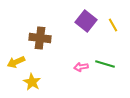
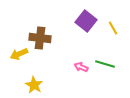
yellow line: moved 3 px down
yellow arrow: moved 3 px right, 8 px up
pink arrow: rotated 32 degrees clockwise
yellow star: moved 2 px right, 3 px down
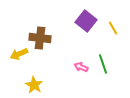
green line: moved 2 px left; rotated 54 degrees clockwise
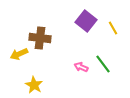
green line: rotated 18 degrees counterclockwise
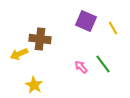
purple square: rotated 15 degrees counterclockwise
brown cross: moved 1 px down
pink arrow: rotated 24 degrees clockwise
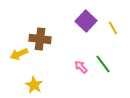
purple square: rotated 20 degrees clockwise
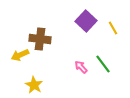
yellow arrow: moved 1 px right, 1 px down
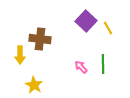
yellow line: moved 5 px left
yellow arrow: rotated 66 degrees counterclockwise
green line: rotated 36 degrees clockwise
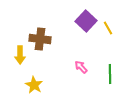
green line: moved 7 px right, 10 px down
